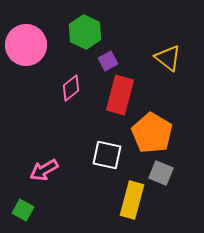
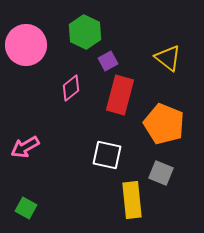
orange pentagon: moved 12 px right, 9 px up; rotated 9 degrees counterclockwise
pink arrow: moved 19 px left, 23 px up
yellow rectangle: rotated 21 degrees counterclockwise
green square: moved 3 px right, 2 px up
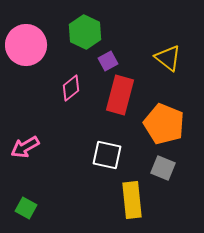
gray square: moved 2 px right, 5 px up
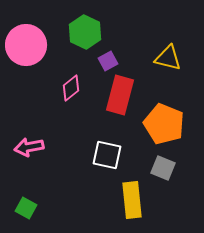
yellow triangle: rotated 24 degrees counterclockwise
pink arrow: moved 4 px right; rotated 20 degrees clockwise
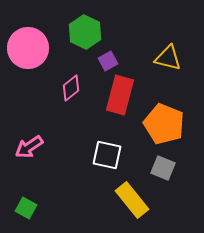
pink circle: moved 2 px right, 3 px down
pink arrow: rotated 24 degrees counterclockwise
yellow rectangle: rotated 33 degrees counterclockwise
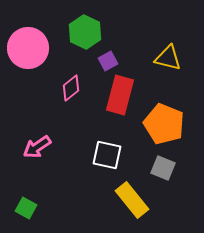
pink arrow: moved 8 px right
